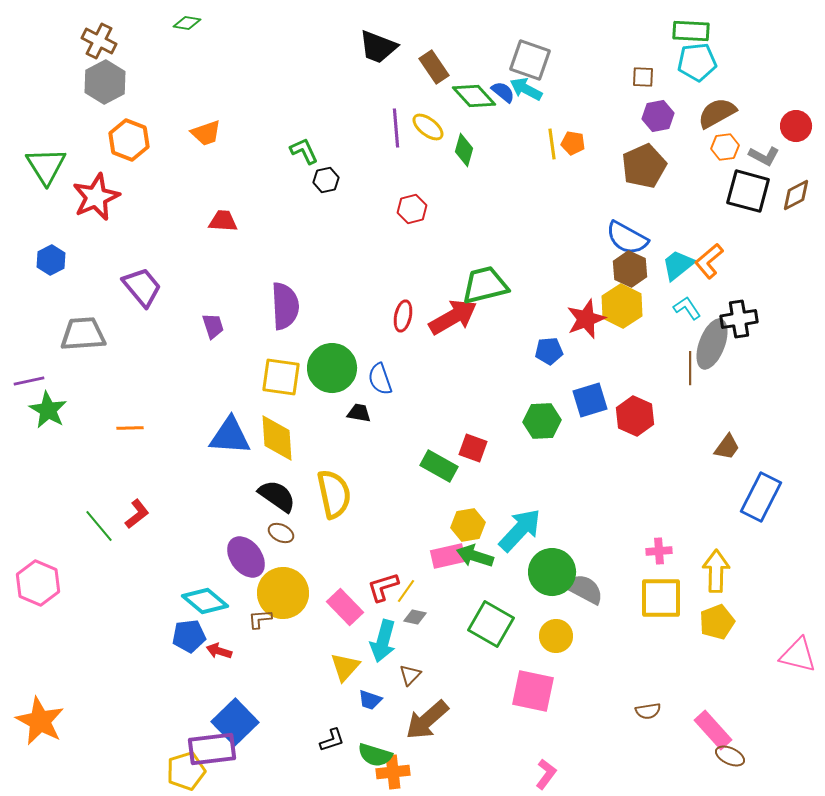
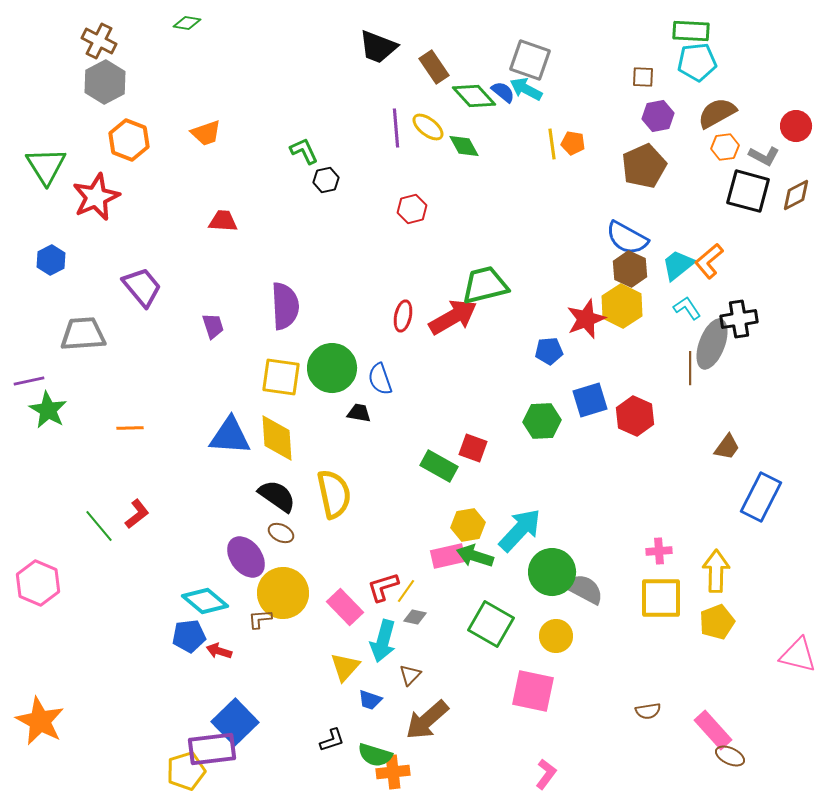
green diamond at (464, 150): moved 4 px up; rotated 44 degrees counterclockwise
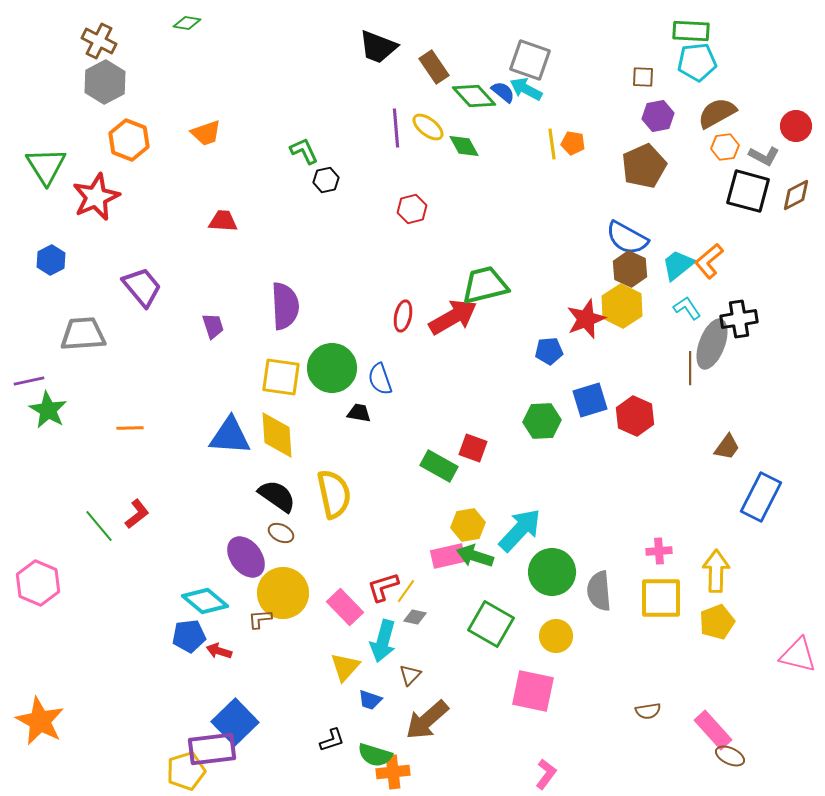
yellow diamond at (277, 438): moved 3 px up
gray semicircle at (584, 589): moved 15 px right, 2 px down; rotated 123 degrees counterclockwise
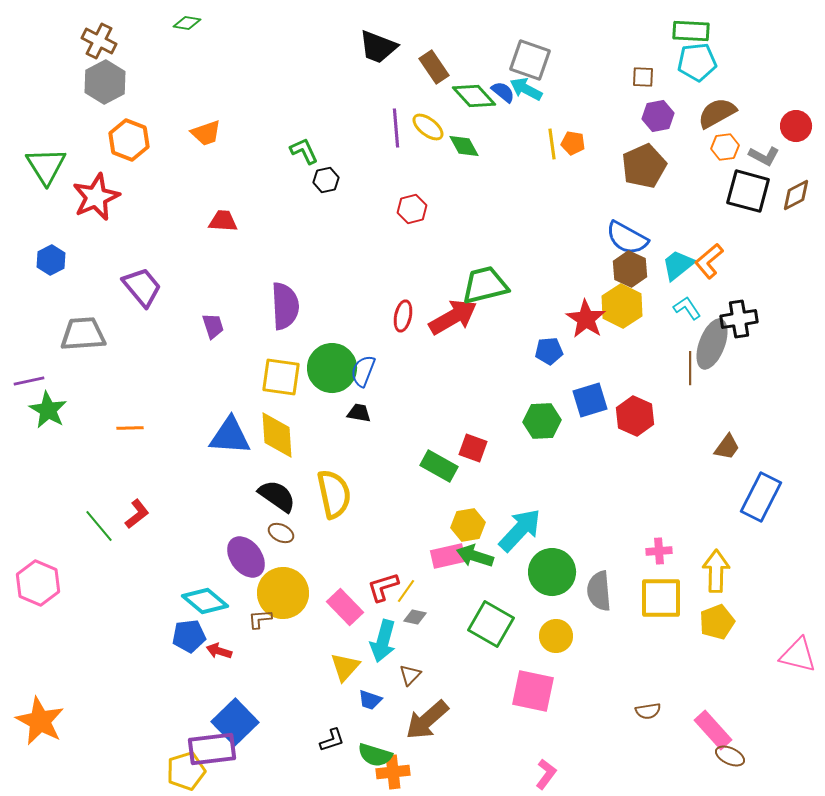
red star at (586, 319): rotated 18 degrees counterclockwise
blue semicircle at (380, 379): moved 17 px left, 8 px up; rotated 40 degrees clockwise
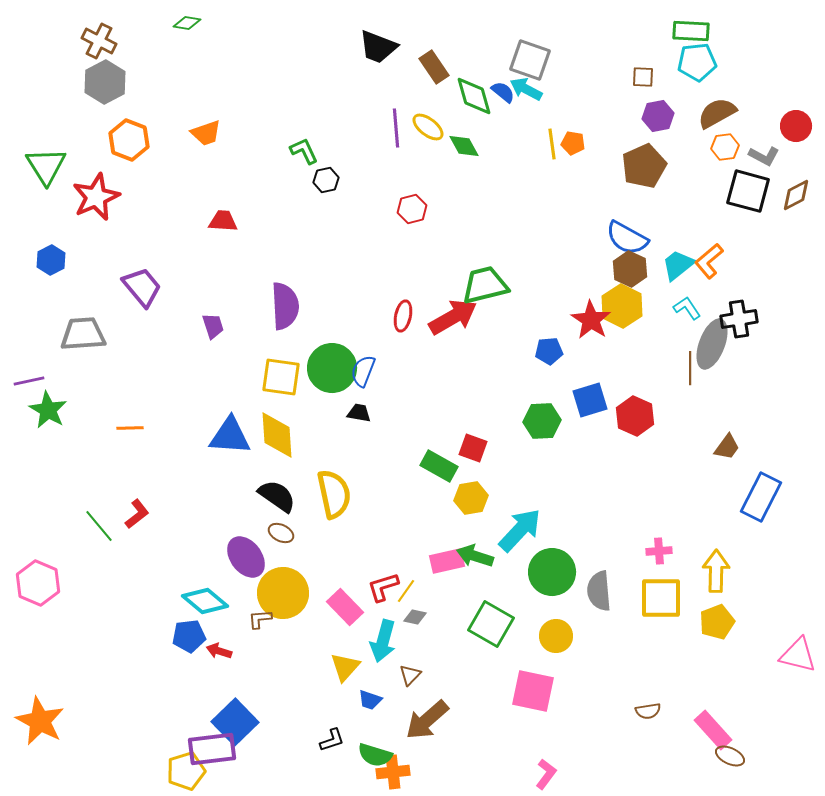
green diamond at (474, 96): rotated 27 degrees clockwise
red star at (586, 319): moved 5 px right, 1 px down
yellow hexagon at (468, 525): moved 3 px right, 27 px up
pink rectangle at (448, 556): moved 1 px left, 5 px down
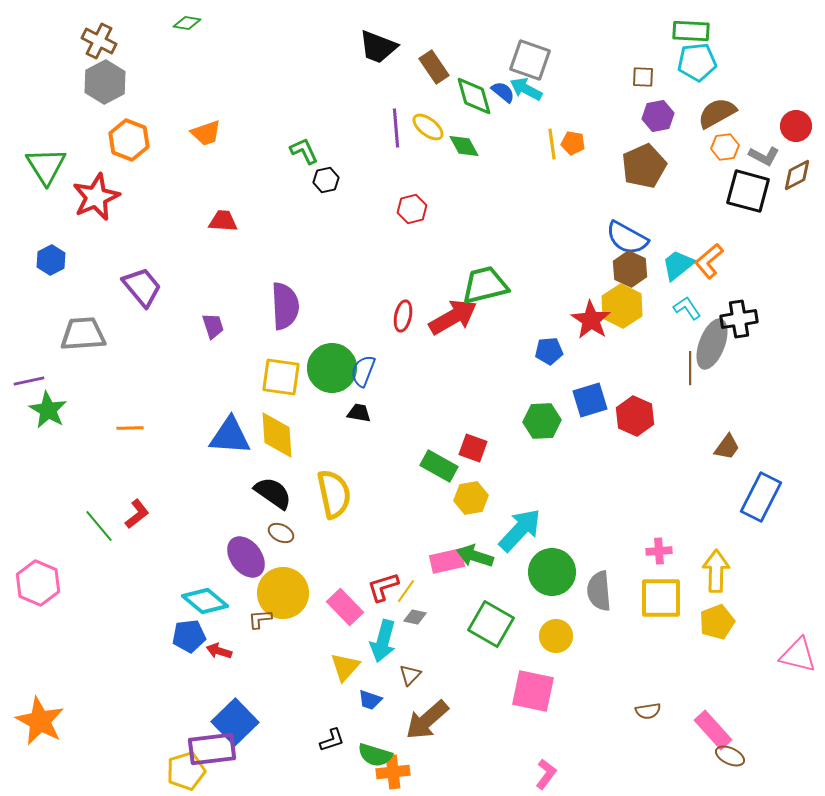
brown diamond at (796, 195): moved 1 px right, 20 px up
black semicircle at (277, 496): moved 4 px left, 3 px up
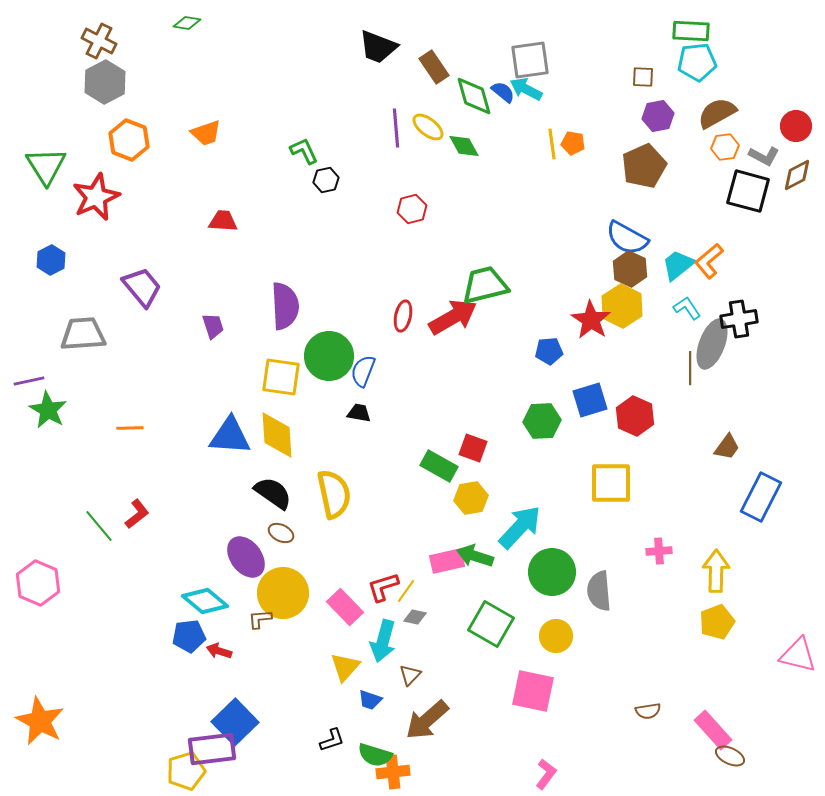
gray square at (530, 60): rotated 27 degrees counterclockwise
green circle at (332, 368): moved 3 px left, 12 px up
cyan arrow at (520, 530): moved 3 px up
yellow square at (661, 598): moved 50 px left, 115 px up
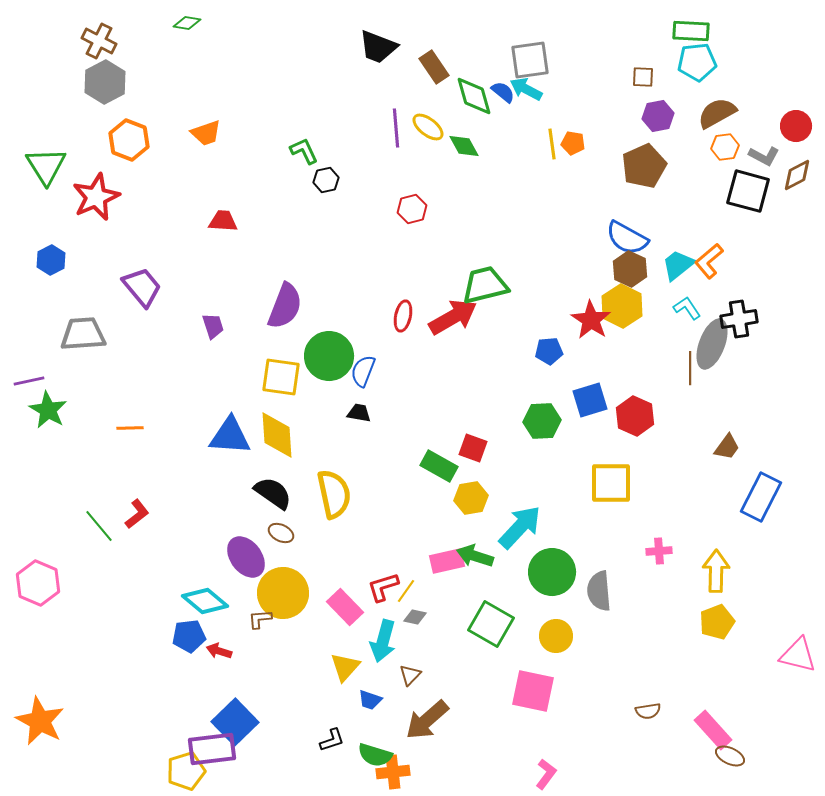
purple semicircle at (285, 306): rotated 24 degrees clockwise
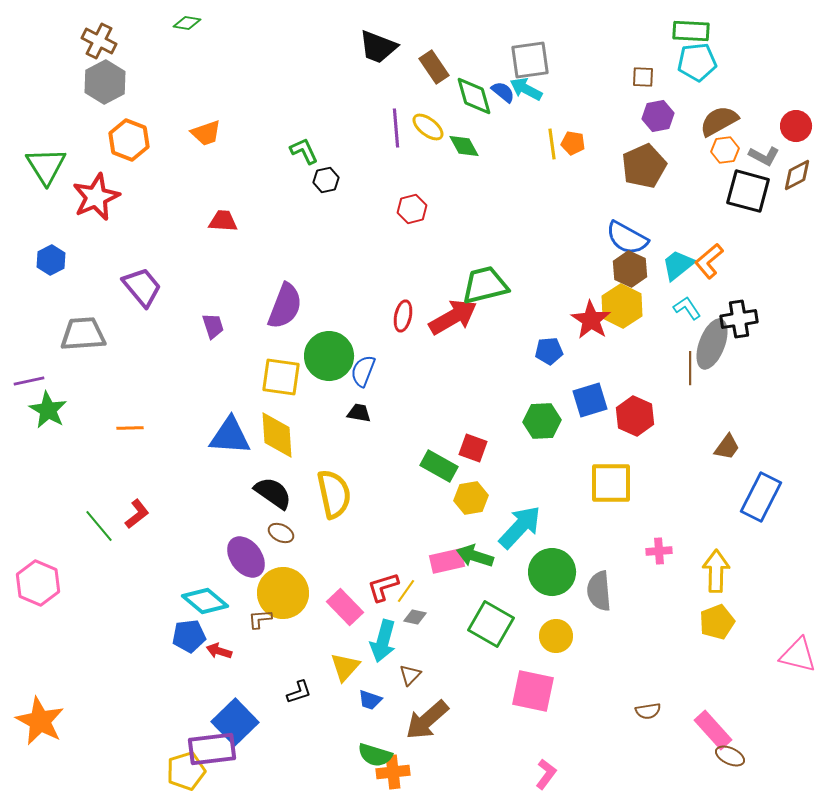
brown semicircle at (717, 113): moved 2 px right, 8 px down
orange hexagon at (725, 147): moved 3 px down
black L-shape at (332, 740): moved 33 px left, 48 px up
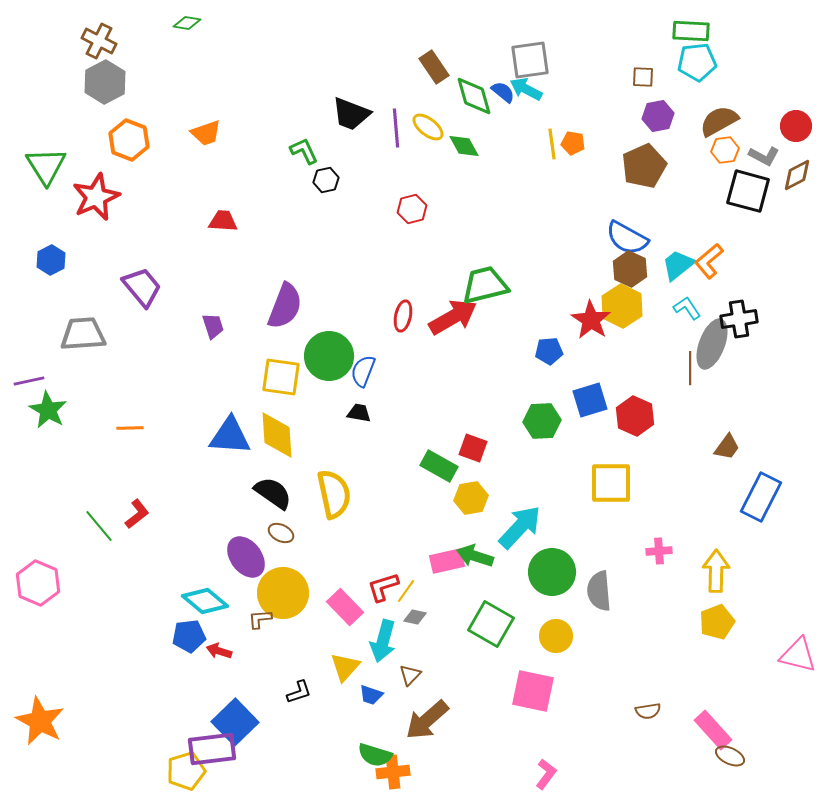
black trapezoid at (378, 47): moved 27 px left, 67 px down
blue trapezoid at (370, 700): moved 1 px right, 5 px up
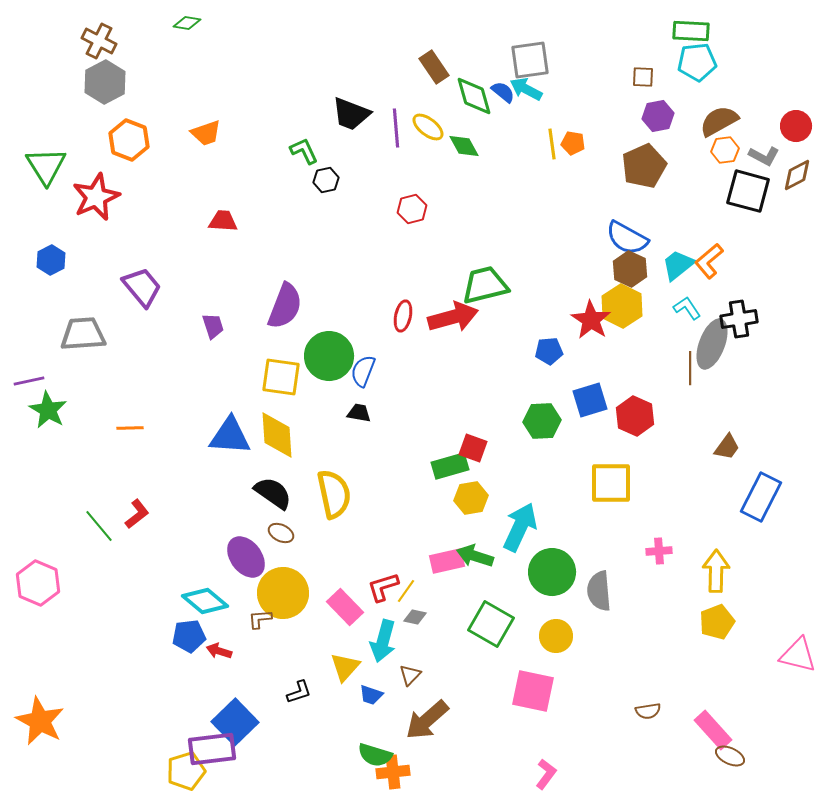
red arrow at (453, 317): rotated 15 degrees clockwise
green rectangle at (439, 466): moved 11 px right; rotated 45 degrees counterclockwise
cyan arrow at (520, 527): rotated 18 degrees counterclockwise
